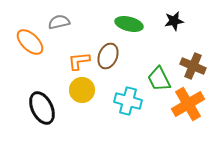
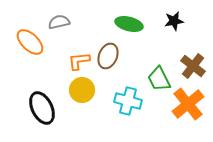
brown cross: rotated 15 degrees clockwise
orange cross: rotated 8 degrees counterclockwise
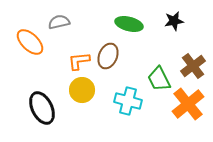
brown cross: rotated 15 degrees clockwise
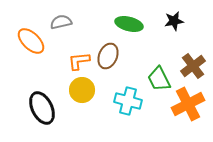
gray semicircle: moved 2 px right
orange ellipse: moved 1 px right, 1 px up
orange cross: rotated 12 degrees clockwise
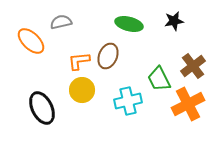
cyan cross: rotated 28 degrees counterclockwise
